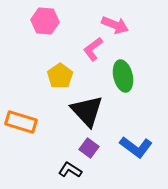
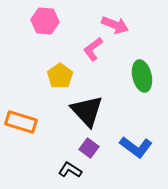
green ellipse: moved 19 px right
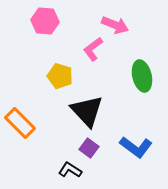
yellow pentagon: rotated 20 degrees counterclockwise
orange rectangle: moved 1 px left, 1 px down; rotated 28 degrees clockwise
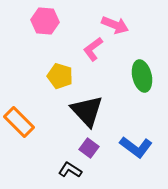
orange rectangle: moved 1 px left, 1 px up
